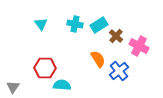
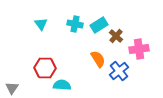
pink cross: moved 3 px down; rotated 36 degrees counterclockwise
gray triangle: moved 1 px left, 1 px down
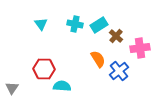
pink cross: moved 1 px right, 1 px up
red hexagon: moved 1 px left, 1 px down
cyan semicircle: moved 1 px down
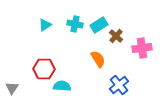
cyan triangle: moved 4 px right, 1 px down; rotated 32 degrees clockwise
pink cross: moved 2 px right
blue cross: moved 14 px down
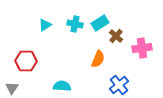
cyan rectangle: moved 1 px right, 2 px up
orange semicircle: rotated 54 degrees clockwise
red hexagon: moved 18 px left, 8 px up
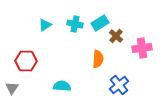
orange semicircle: rotated 18 degrees counterclockwise
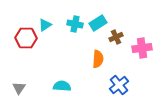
cyan rectangle: moved 2 px left
brown cross: moved 1 px down; rotated 24 degrees clockwise
red hexagon: moved 23 px up
gray triangle: moved 7 px right
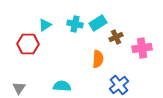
red hexagon: moved 2 px right, 6 px down
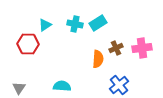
brown cross: moved 11 px down
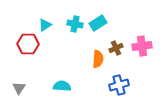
pink cross: moved 2 px up
blue cross: rotated 24 degrees clockwise
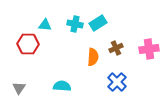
cyan triangle: rotated 40 degrees clockwise
pink cross: moved 7 px right, 3 px down
orange semicircle: moved 5 px left, 2 px up
blue cross: moved 2 px left, 3 px up; rotated 30 degrees counterclockwise
